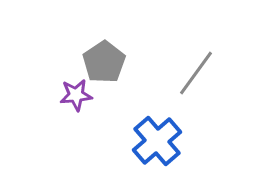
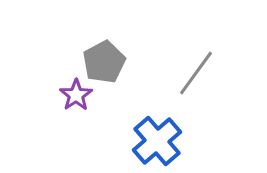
gray pentagon: rotated 6 degrees clockwise
purple star: rotated 28 degrees counterclockwise
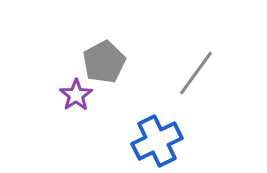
blue cross: rotated 15 degrees clockwise
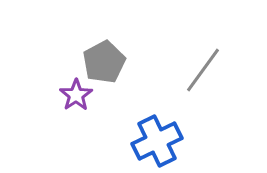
gray line: moved 7 px right, 3 px up
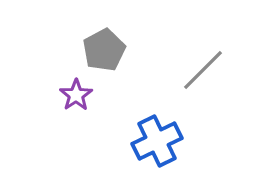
gray pentagon: moved 12 px up
gray line: rotated 9 degrees clockwise
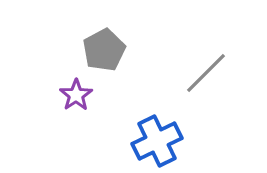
gray line: moved 3 px right, 3 px down
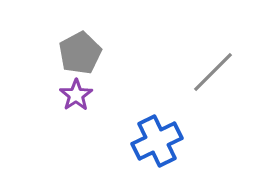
gray pentagon: moved 24 px left, 3 px down
gray line: moved 7 px right, 1 px up
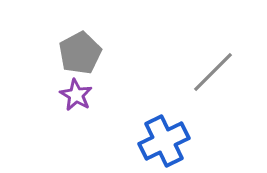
purple star: rotated 8 degrees counterclockwise
blue cross: moved 7 px right
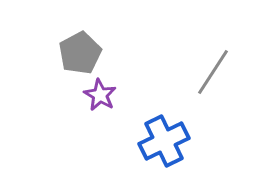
gray line: rotated 12 degrees counterclockwise
purple star: moved 24 px right
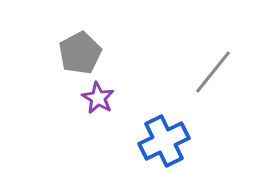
gray line: rotated 6 degrees clockwise
purple star: moved 2 px left, 3 px down
